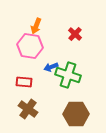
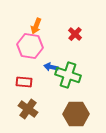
blue arrow: rotated 32 degrees clockwise
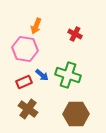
red cross: rotated 16 degrees counterclockwise
pink hexagon: moved 5 px left, 3 px down
blue arrow: moved 9 px left, 8 px down; rotated 152 degrees counterclockwise
red rectangle: rotated 28 degrees counterclockwise
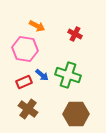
orange arrow: moved 1 px right; rotated 84 degrees counterclockwise
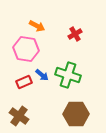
red cross: rotated 32 degrees clockwise
pink hexagon: moved 1 px right
brown cross: moved 9 px left, 7 px down
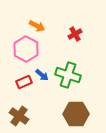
pink hexagon: rotated 20 degrees clockwise
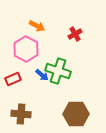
green cross: moved 10 px left, 4 px up
red rectangle: moved 11 px left, 3 px up
brown cross: moved 2 px right, 2 px up; rotated 30 degrees counterclockwise
